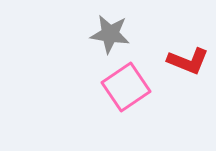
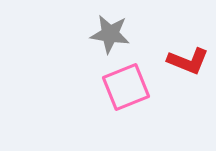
pink square: rotated 12 degrees clockwise
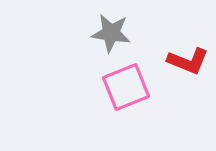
gray star: moved 1 px right, 1 px up
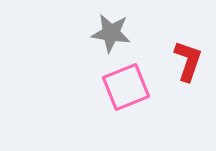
red L-shape: rotated 93 degrees counterclockwise
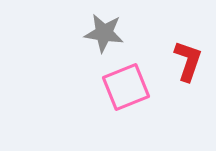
gray star: moved 7 px left
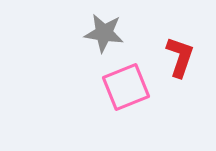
red L-shape: moved 8 px left, 4 px up
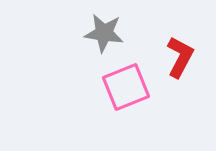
red L-shape: rotated 9 degrees clockwise
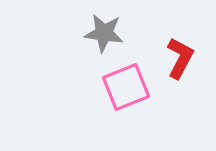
red L-shape: moved 1 px down
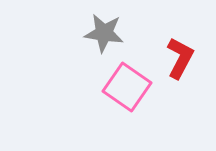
pink square: moved 1 px right; rotated 33 degrees counterclockwise
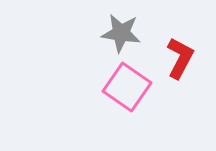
gray star: moved 17 px right
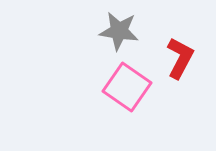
gray star: moved 2 px left, 2 px up
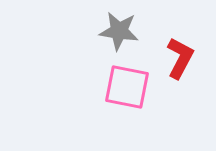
pink square: rotated 24 degrees counterclockwise
